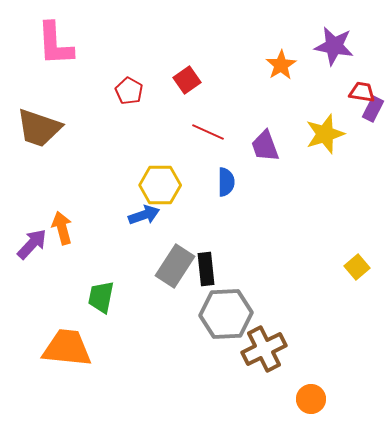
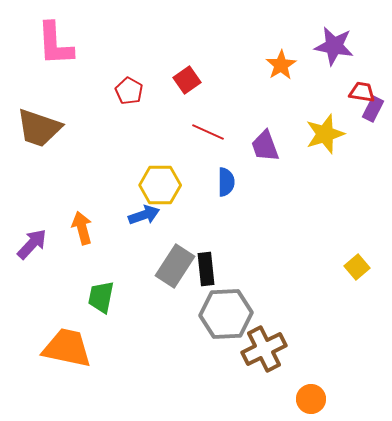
orange arrow: moved 20 px right
orange trapezoid: rotated 6 degrees clockwise
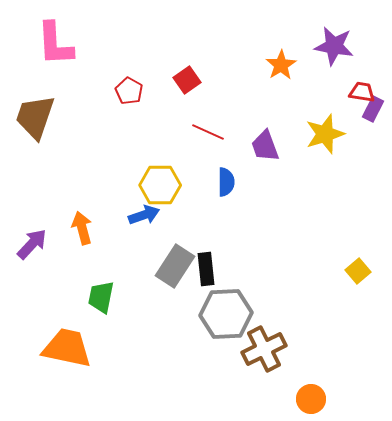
brown trapezoid: moved 4 px left, 11 px up; rotated 90 degrees clockwise
yellow square: moved 1 px right, 4 px down
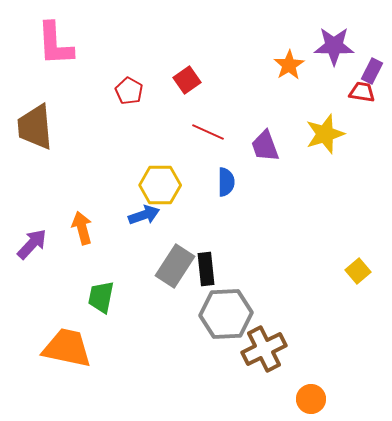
purple star: rotated 9 degrees counterclockwise
orange star: moved 8 px right
purple rectangle: moved 1 px left, 38 px up
brown trapezoid: moved 10 px down; rotated 24 degrees counterclockwise
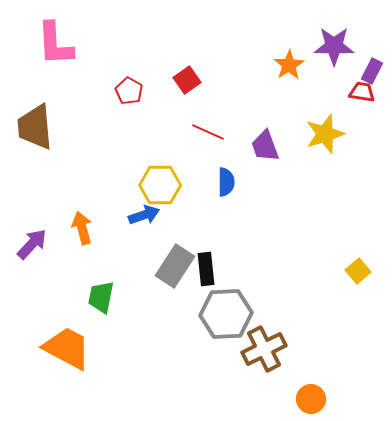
orange trapezoid: rotated 16 degrees clockwise
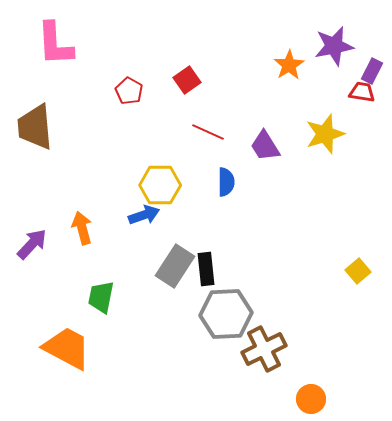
purple star: rotated 12 degrees counterclockwise
purple trapezoid: rotated 12 degrees counterclockwise
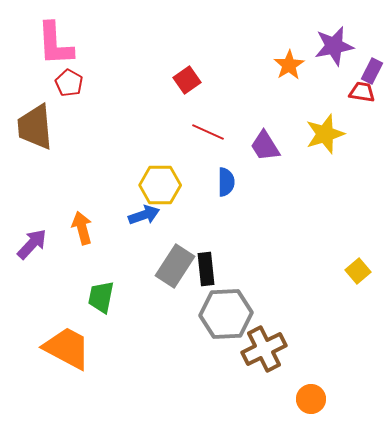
red pentagon: moved 60 px left, 8 px up
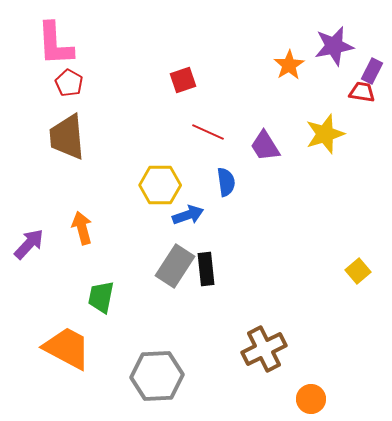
red square: moved 4 px left; rotated 16 degrees clockwise
brown trapezoid: moved 32 px right, 10 px down
blue semicircle: rotated 8 degrees counterclockwise
blue arrow: moved 44 px right
purple arrow: moved 3 px left
gray hexagon: moved 69 px left, 62 px down
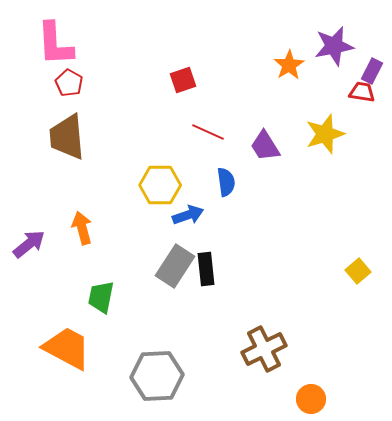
purple arrow: rotated 8 degrees clockwise
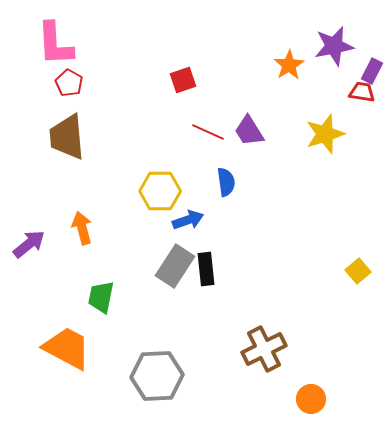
purple trapezoid: moved 16 px left, 15 px up
yellow hexagon: moved 6 px down
blue arrow: moved 5 px down
